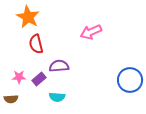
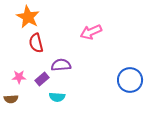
red semicircle: moved 1 px up
purple semicircle: moved 2 px right, 1 px up
purple rectangle: moved 3 px right
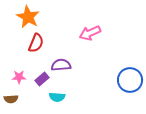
pink arrow: moved 1 px left, 1 px down
red semicircle: rotated 144 degrees counterclockwise
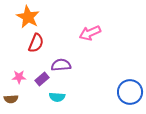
blue circle: moved 12 px down
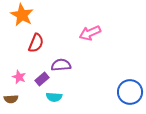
orange star: moved 6 px left, 2 px up
pink star: rotated 24 degrees clockwise
cyan semicircle: moved 3 px left
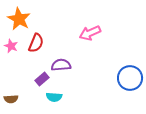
orange star: moved 3 px left, 4 px down
pink star: moved 8 px left, 31 px up
blue circle: moved 14 px up
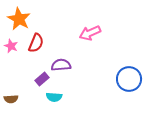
blue circle: moved 1 px left, 1 px down
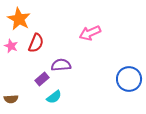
cyan semicircle: rotated 42 degrees counterclockwise
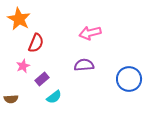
pink arrow: rotated 10 degrees clockwise
pink star: moved 12 px right, 20 px down; rotated 24 degrees clockwise
purple semicircle: moved 23 px right
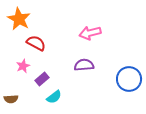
red semicircle: rotated 84 degrees counterclockwise
